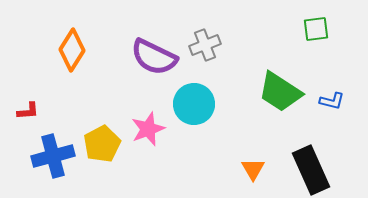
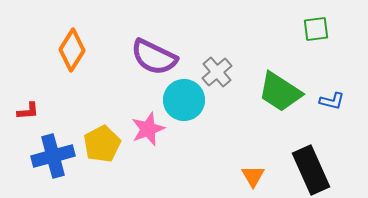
gray cross: moved 12 px right, 27 px down; rotated 20 degrees counterclockwise
cyan circle: moved 10 px left, 4 px up
orange triangle: moved 7 px down
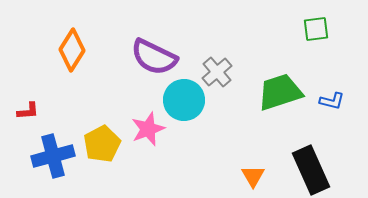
green trapezoid: rotated 129 degrees clockwise
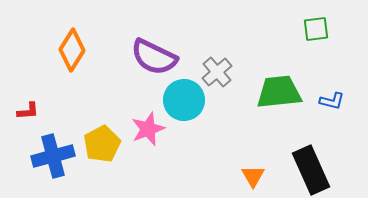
green trapezoid: moved 1 px left; rotated 12 degrees clockwise
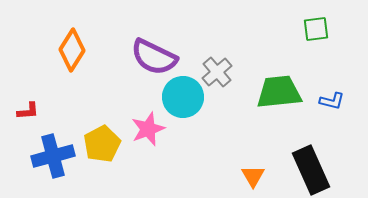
cyan circle: moved 1 px left, 3 px up
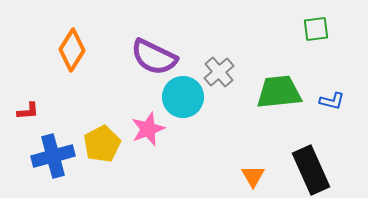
gray cross: moved 2 px right
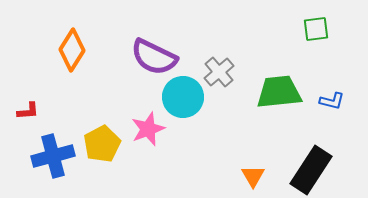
black rectangle: rotated 57 degrees clockwise
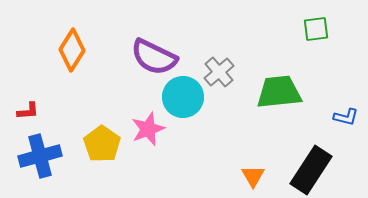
blue L-shape: moved 14 px right, 16 px down
yellow pentagon: rotated 9 degrees counterclockwise
blue cross: moved 13 px left
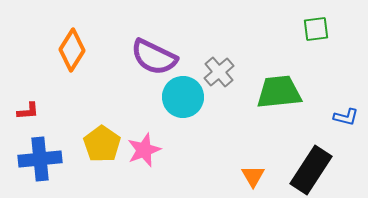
pink star: moved 4 px left, 21 px down
blue cross: moved 3 px down; rotated 9 degrees clockwise
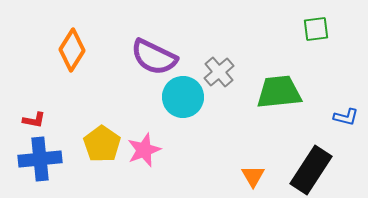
red L-shape: moved 6 px right, 9 px down; rotated 15 degrees clockwise
